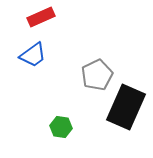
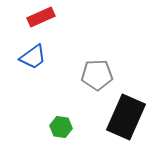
blue trapezoid: moved 2 px down
gray pentagon: rotated 24 degrees clockwise
black rectangle: moved 10 px down
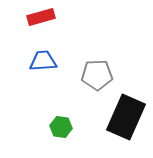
red rectangle: rotated 8 degrees clockwise
blue trapezoid: moved 10 px right, 4 px down; rotated 148 degrees counterclockwise
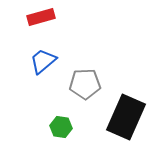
blue trapezoid: rotated 36 degrees counterclockwise
gray pentagon: moved 12 px left, 9 px down
